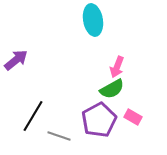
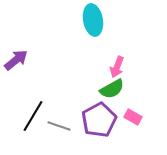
gray line: moved 10 px up
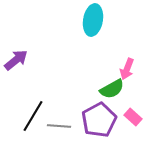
cyan ellipse: rotated 20 degrees clockwise
pink arrow: moved 10 px right, 2 px down
pink rectangle: rotated 12 degrees clockwise
gray line: rotated 15 degrees counterclockwise
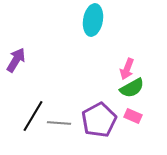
purple arrow: rotated 20 degrees counterclockwise
green semicircle: moved 20 px right, 1 px up
pink rectangle: moved 1 px up; rotated 18 degrees counterclockwise
gray line: moved 3 px up
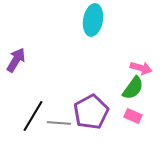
pink arrow: moved 14 px right, 1 px up; rotated 95 degrees counterclockwise
green semicircle: moved 1 px right; rotated 25 degrees counterclockwise
purple pentagon: moved 8 px left, 8 px up
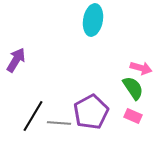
green semicircle: rotated 70 degrees counterclockwise
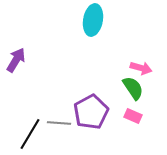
black line: moved 3 px left, 18 px down
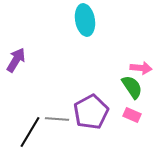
cyan ellipse: moved 8 px left; rotated 20 degrees counterclockwise
pink arrow: rotated 10 degrees counterclockwise
green semicircle: moved 1 px left, 1 px up
pink rectangle: moved 1 px left, 1 px up
gray line: moved 2 px left, 4 px up
black line: moved 2 px up
